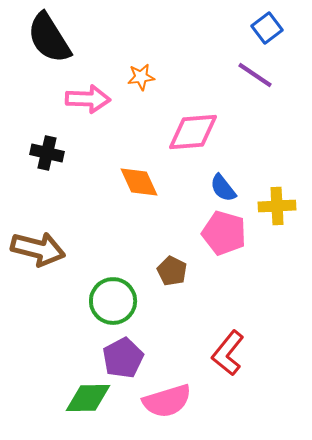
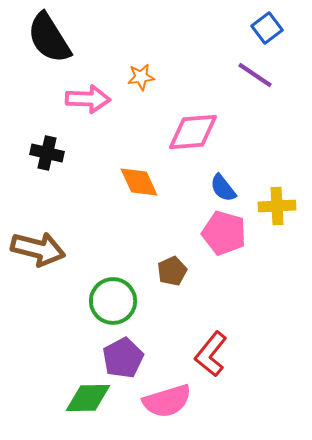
brown pentagon: rotated 20 degrees clockwise
red L-shape: moved 17 px left, 1 px down
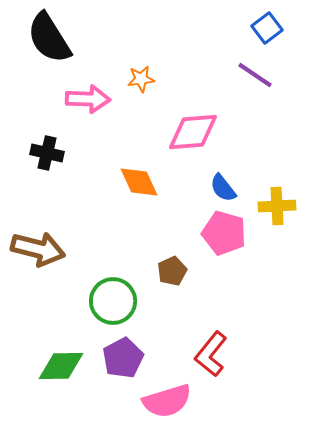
orange star: moved 2 px down
green diamond: moved 27 px left, 32 px up
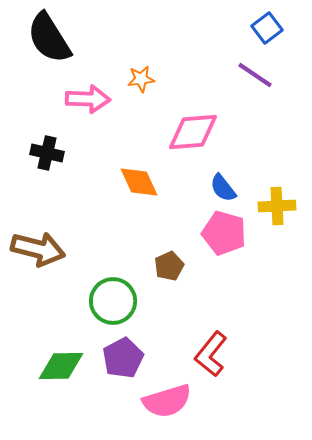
brown pentagon: moved 3 px left, 5 px up
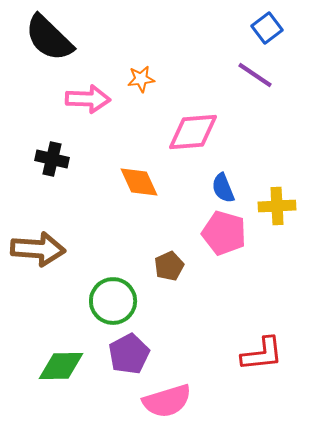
black semicircle: rotated 14 degrees counterclockwise
black cross: moved 5 px right, 6 px down
blue semicircle: rotated 16 degrees clockwise
brown arrow: rotated 10 degrees counterclockwise
red L-shape: moved 51 px right; rotated 135 degrees counterclockwise
purple pentagon: moved 6 px right, 4 px up
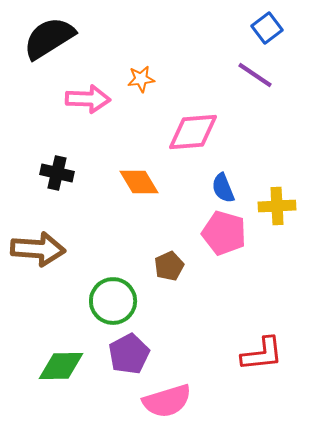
black semicircle: rotated 104 degrees clockwise
black cross: moved 5 px right, 14 px down
orange diamond: rotated 6 degrees counterclockwise
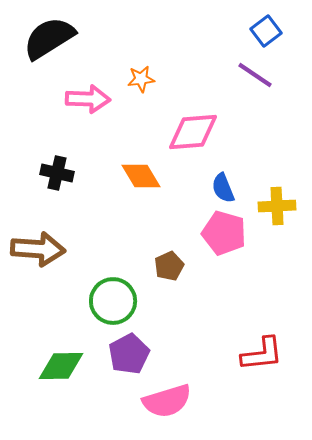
blue square: moved 1 px left, 3 px down
orange diamond: moved 2 px right, 6 px up
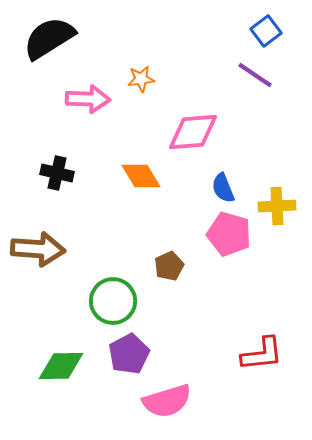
pink pentagon: moved 5 px right, 1 px down
